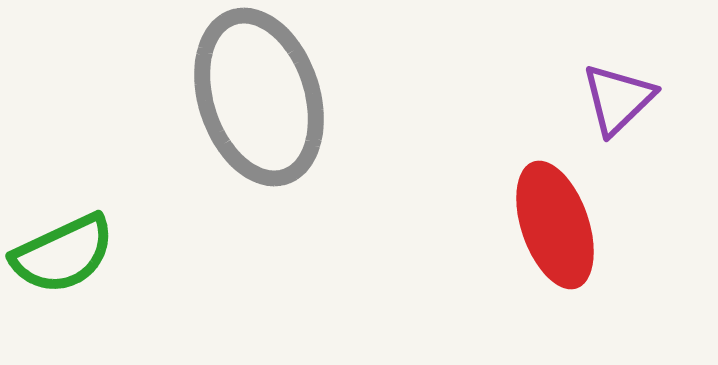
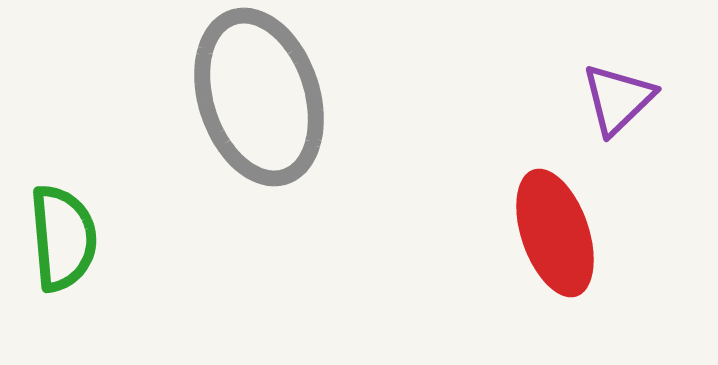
red ellipse: moved 8 px down
green semicircle: moved 16 px up; rotated 70 degrees counterclockwise
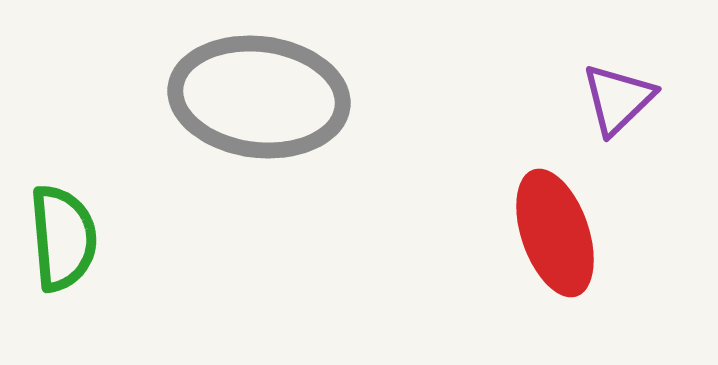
gray ellipse: rotated 65 degrees counterclockwise
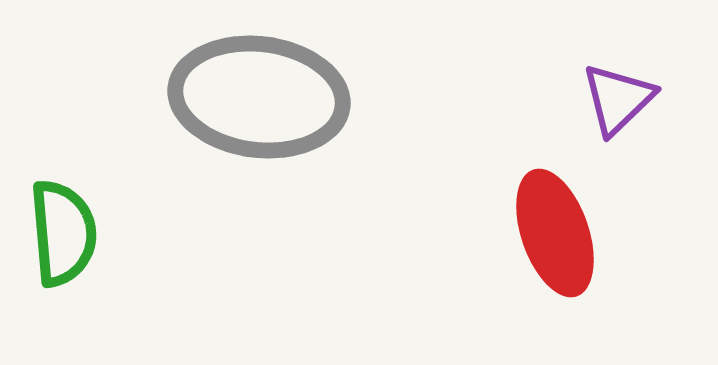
green semicircle: moved 5 px up
